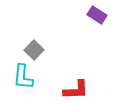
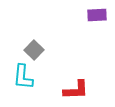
purple rectangle: rotated 36 degrees counterclockwise
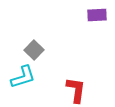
cyan L-shape: rotated 112 degrees counterclockwise
red L-shape: rotated 80 degrees counterclockwise
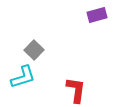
purple rectangle: rotated 12 degrees counterclockwise
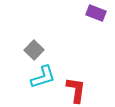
purple rectangle: moved 1 px left, 2 px up; rotated 36 degrees clockwise
cyan L-shape: moved 20 px right
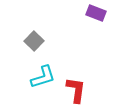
gray square: moved 9 px up
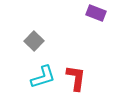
red L-shape: moved 12 px up
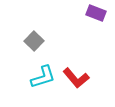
red L-shape: rotated 132 degrees clockwise
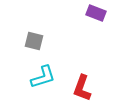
gray square: rotated 30 degrees counterclockwise
red L-shape: moved 6 px right, 10 px down; rotated 60 degrees clockwise
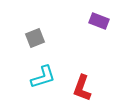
purple rectangle: moved 3 px right, 8 px down
gray square: moved 1 px right, 3 px up; rotated 36 degrees counterclockwise
